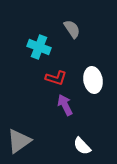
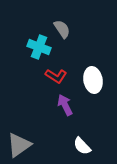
gray semicircle: moved 10 px left
red L-shape: moved 2 px up; rotated 15 degrees clockwise
gray triangle: moved 4 px down
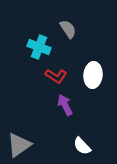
gray semicircle: moved 6 px right
white ellipse: moved 5 px up; rotated 15 degrees clockwise
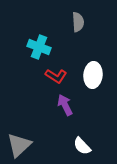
gray semicircle: moved 10 px right, 7 px up; rotated 30 degrees clockwise
gray triangle: rotated 8 degrees counterclockwise
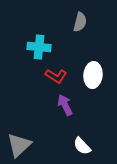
gray semicircle: moved 2 px right; rotated 18 degrees clockwise
cyan cross: rotated 15 degrees counterclockwise
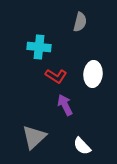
white ellipse: moved 1 px up
gray triangle: moved 15 px right, 8 px up
